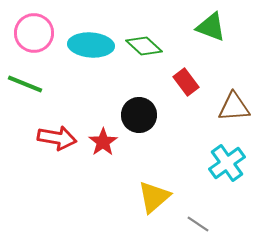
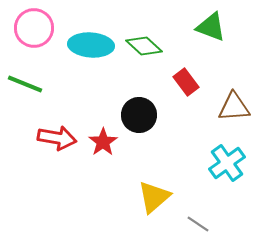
pink circle: moved 5 px up
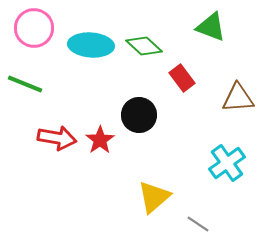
red rectangle: moved 4 px left, 4 px up
brown triangle: moved 4 px right, 9 px up
red star: moved 3 px left, 2 px up
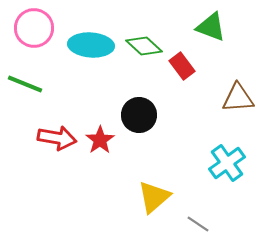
red rectangle: moved 12 px up
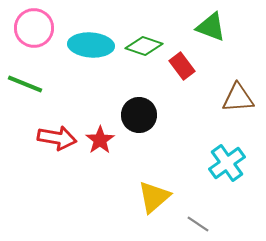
green diamond: rotated 24 degrees counterclockwise
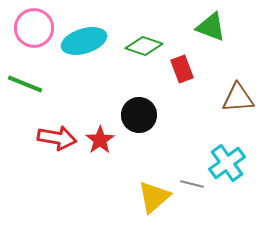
cyan ellipse: moved 7 px left, 4 px up; rotated 21 degrees counterclockwise
red rectangle: moved 3 px down; rotated 16 degrees clockwise
gray line: moved 6 px left, 40 px up; rotated 20 degrees counterclockwise
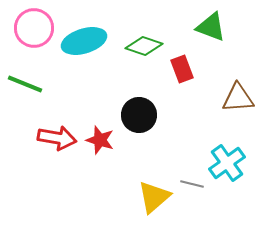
red star: rotated 20 degrees counterclockwise
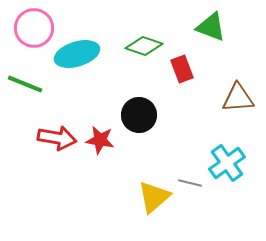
cyan ellipse: moved 7 px left, 13 px down
red star: rotated 8 degrees counterclockwise
gray line: moved 2 px left, 1 px up
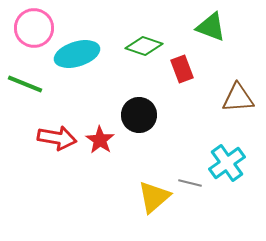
red star: rotated 24 degrees clockwise
